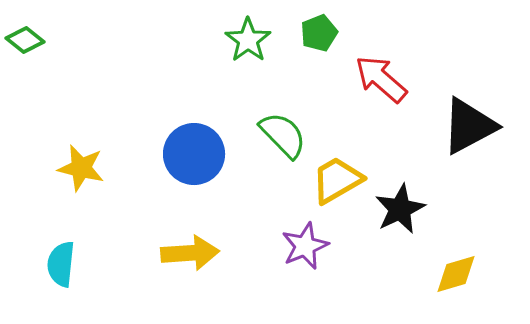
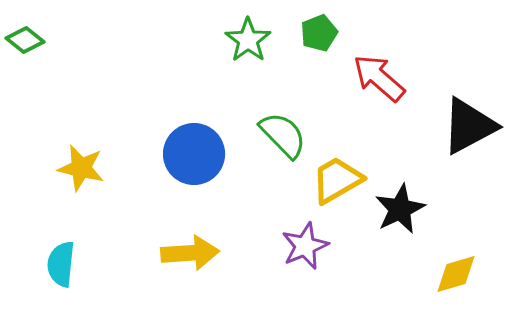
red arrow: moved 2 px left, 1 px up
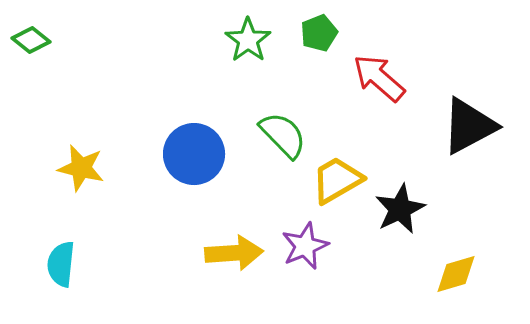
green diamond: moved 6 px right
yellow arrow: moved 44 px right
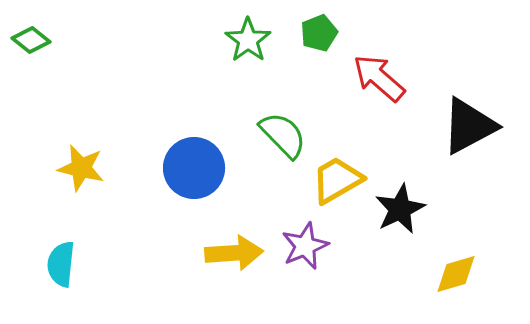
blue circle: moved 14 px down
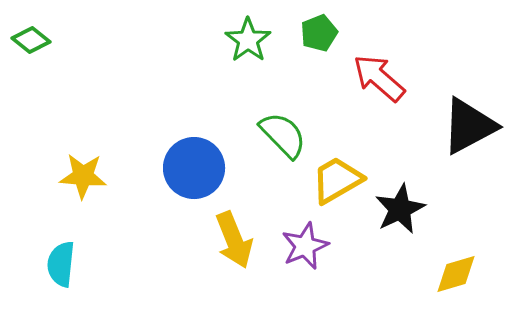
yellow star: moved 2 px right, 8 px down; rotated 9 degrees counterclockwise
yellow arrow: moved 13 px up; rotated 72 degrees clockwise
